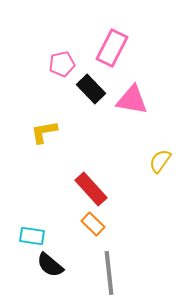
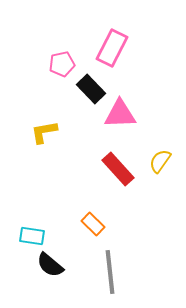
pink triangle: moved 12 px left, 14 px down; rotated 12 degrees counterclockwise
red rectangle: moved 27 px right, 20 px up
gray line: moved 1 px right, 1 px up
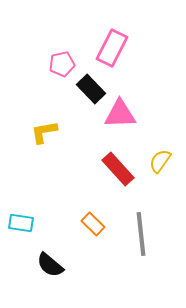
cyan rectangle: moved 11 px left, 13 px up
gray line: moved 31 px right, 38 px up
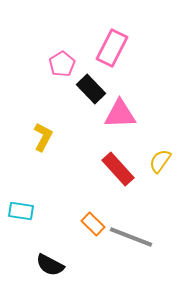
pink pentagon: rotated 20 degrees counterclockwise
yellow L-shape: moved 1 px left, 5 px down; rotated 128 degrees clockwise
cyan rectangle: moved 12 px up
gray line: moved 10 px left, 3 px down; rotated 63 degrees counterclockwise
black semicircle: rotated 12 degrees counterclockwise
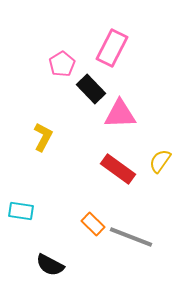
red rectangle: rotated 12 degrees counterclockwise
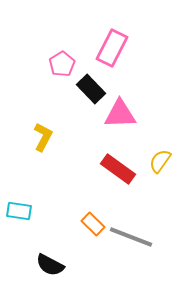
cyan rectangle: moved 2 px left
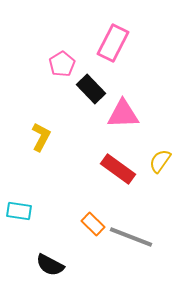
pink rectangle: moved 1 px right, 5 px up
pink triangle: moved 3 px right
yellow L-shape: moved 2 px left
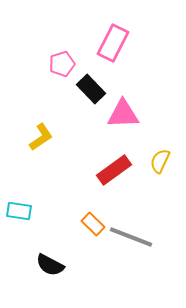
pink pentagon: rotated 15 degrees clockwise
yellow L-shape: rotated 28 degrees clockwise
yellow semicircle: rotated 10 degrees counterclockwise
red rectangle: moved 4 px left, 1 px down; rotated 72 degrees counterclockwise
